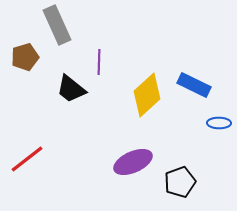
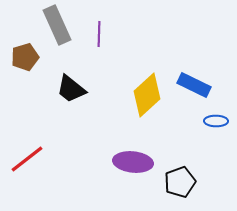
purple line: moved 28 px up
blue ellipse: moved 3 px left, 2 px up
purple ellipse: rotated 30 degrees clockwise
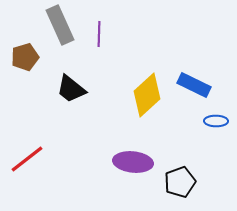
gray rectangle: moved 3 px right
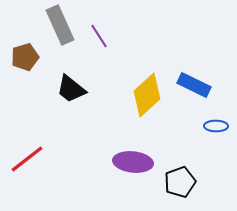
purple line: moved 2 px down; rotated 35 degrees counterclockwise
blue ellipse: moved 5 px down
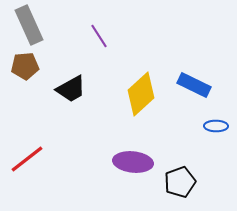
gray rectangle: moved 31 px left
brown pentagon: moved 9 px down; rotated 12 degrees clockwise
black trapezoid: rotated 68 degrees counterclockwise
yellow diamond: moved 6 px left, 1 px up
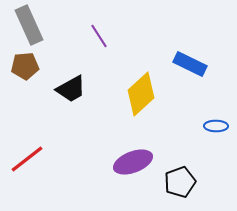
blue rectangle: moved 4 px left, 21 px up
purple ellipse: rotated 27 degrees counterclockwise
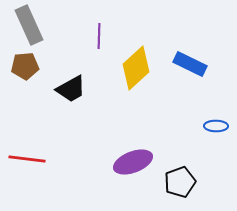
purple line: rotated 35 degrees clockwise
yellow diamond: moved 5 px left, 26 px up
red line: rotated 45 degrees clockwise
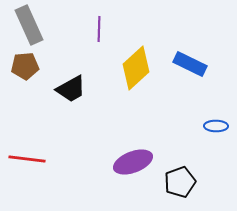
purple line: moved 7 px up
